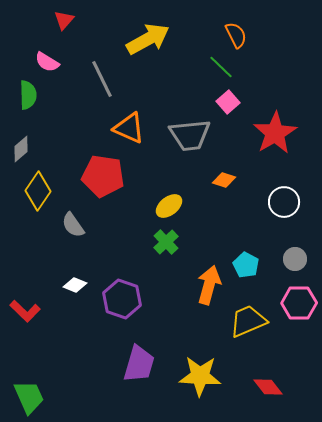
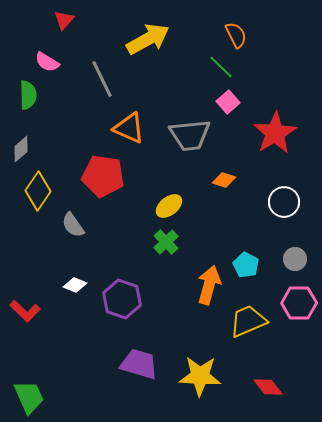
purple trapezoid: rotated 90 degrees counterclockwise
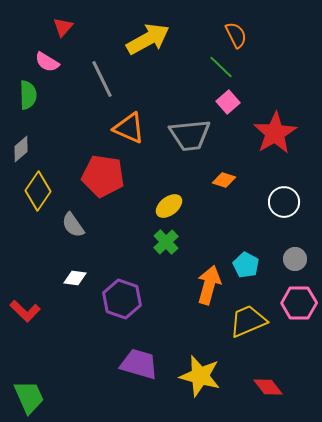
red triangle: moved 1 px left, 7 px down
white diamond: moved 7 px up; rotated 15 degrees counterclockwise
yellow star: rotated 12 degrees clockwise
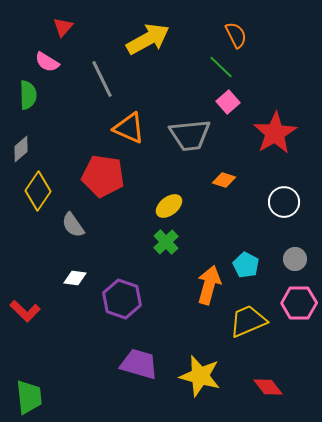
green trapezoid: rotated 18 degrees clockwise
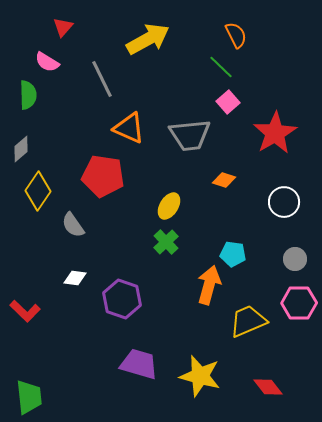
yellow ellipse: rotated 20 degrees counterclockwise
cyan pentagon: moved 13 px left, 11 px up; rotated 20 degrees counterclockwise
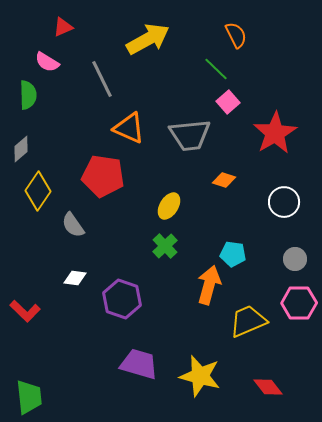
red triangle: rotated 25 degrees clockwise
green line: moved 5 px left, 2 px down
green cross: moved 1 px left, 4 px down
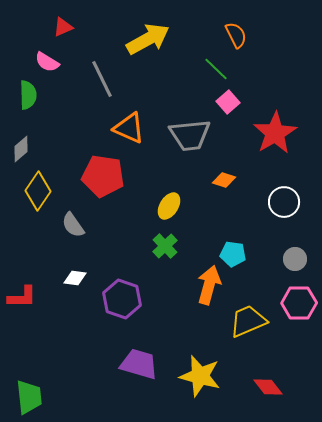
red L-shape: moved 3 px left, 14 px up; rotated 44 degrees counterclockwise
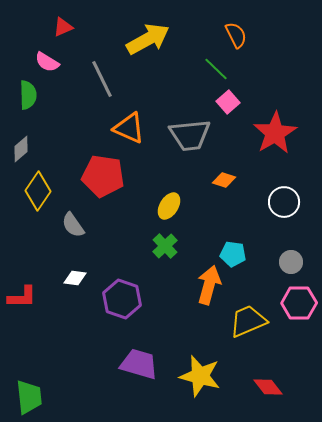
gray circle: moved 4 px left, 3 px down
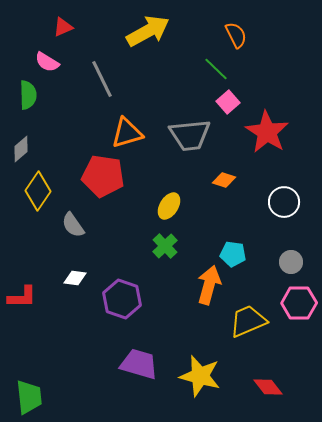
yellow arrow: moved 8 px up
orange triangle: moved 2 px left, 5 px down; rotated 40 degrees counterclockwise
red star: moved 8 px left, 1 px up; rotated 9 degrees counterclockwise
